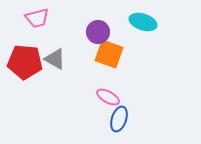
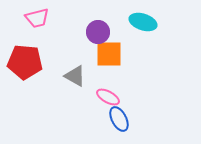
orange square: rotated 20 degrees counterclockwise
gray triangle: moved 20 px right, 17 px down
blue ellipse: rotated 45 degrees counterclockwise
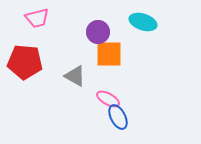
pink ellipse: moved 2 px down
blue ellipse: moved 1 px left, 2 px up
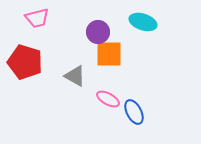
red pentagon: rotated 12 degrees clockwise
blue ellipse: moved 16 px right, 5 px up
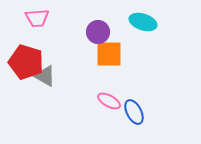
pink trapezoid: rotated 10 degrees clockwise
red pentagon: moved 1 px right
gray triangle: moved 30 px left
pink ellipse: moved 1 px right, 2 px down
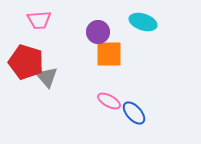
pink trapezoid: moved 2 px right, 2 px down
gray triangle: moved 2 px right, 1 px down; rotated 20 degrees clockwise
blue ellipse: moved 1 px down; rotated 15 degrees counterclockwise
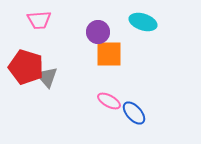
red pentagon: moved 5 px down
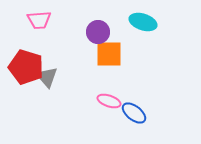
pink ellipse: rotated 10 degrees counterclockwise
blue ellipse: rotated 10 degrees counterclockwise
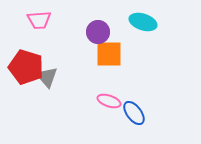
blue ellipse: rotated 15 degrees clockwise
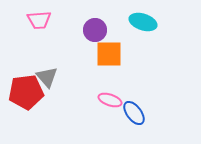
purple circle: moved 3 px left, 2 px up
red pentagon: moved 25 px down; rotated 24 degrees counterclockwise
pink ellipse: moved 1 px right, 1 px up
